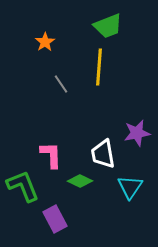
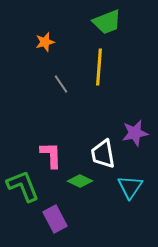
green trapezoid: moved 1 px left, 4 px up
orange star: rotated 18 degrees clockwise
purple star: moved 2 px left
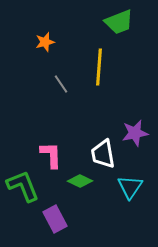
green trapezoid: moved 12 px right
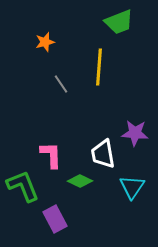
purple star: rotated 16 degrees clockwise
cyan triangle: moved 2 px right
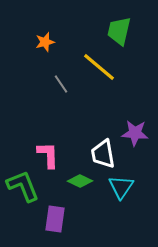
green trapezoid: moved 9 px down; rotated 124 degrees clockwise
yellow line: rotated 54 degrees counterclockwise
pink L-shape: moved 3 px left
cyan triangle: moved 11 px left
purple rectangle: rotated 36 degrees clockwise
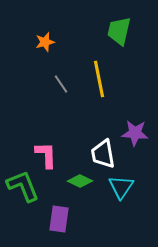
yellow line: moved 12 px down; rotated 39 degrees clockwise
pink L-shape: moved 2 px left
purple rectangle: moved 4 px right
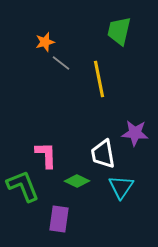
gray line: moved 21 px up; rotated 18 degrees counterclockwise
green diamond: moved 3 px left
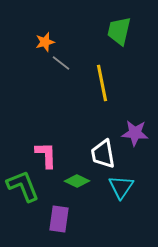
yellow line: moved 3 px right, 4 px down
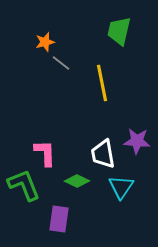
purple star: moved 2 px right, 8 px down
pink L-shape: moved 1 px left, 2 px up
green L-shape: moved 1 px right, 1 px up
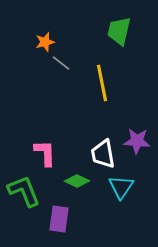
green L-shape: moved 6 px down
